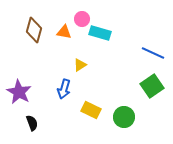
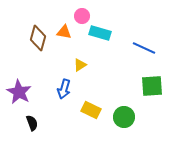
pink circle: moved 3 px up
brown diamond: moved 4 px right, 8 px down
blue line: moved 9 px left, 5 px up
green square: rotated 30 degrees clockwise
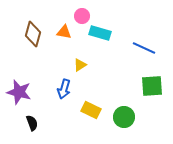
brown diamond: moved 5 px left, 4 px up
purple star: rotated 15 degrees counterclockwise
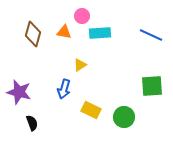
cyan rectangle: rotated 20 degrees counterclockwise
blue line: moved 7 px right, 13 px up
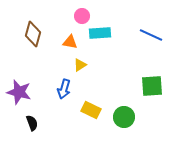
orange triangle: moved 6 px right, 10 px down
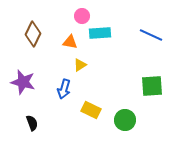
brown diamond: rotated 10 degrees clockwise
purple star: moved 4 px right, 10 px up
green circle: moved 1 px right, 3 px down
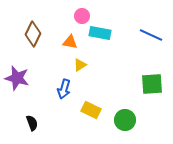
cyan rectangle: rotated 15 degrees clockwise
purple star: moved 6 px left, 4 px up
green square: moved 2 px up
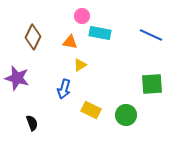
brown diamond: moved 3 px down
green circle: moved 1 px right, 5 px up
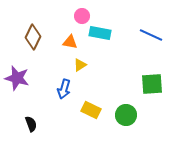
black semicircle: moved 1 px left, 1 px down
